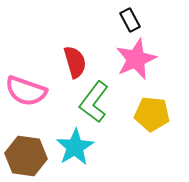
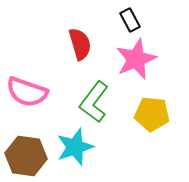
red semicircle: moved 5 px right, 18 px up
pink semicircle: moved 1 px right, 1 px down
cyan star: rotated 12 degrees clockwise
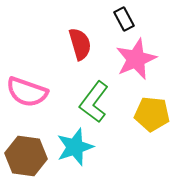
black rectangle: moved 6 px left, 1 px up
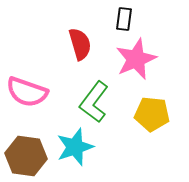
black rectangle: rotated 35 degrees clockwise
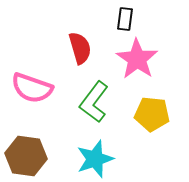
black rectangle: moved 1 px right
red semicircle: moved 4 px down
pink star: moved 1 px right; rotated 15 degrees counterclockwise
pink semicircle: moved 5 px right, 4 px up
cyan star: moved 20 px right, 12 px down
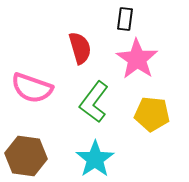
cyan star: rotated 15 degrees counterclockwise
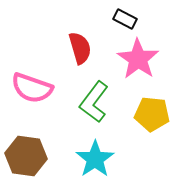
black rectangle: rotated 70 degrees counterclockwise
pink star: moved 1 px right
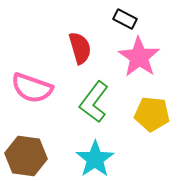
pink star: moved 1 px right, 2 px up
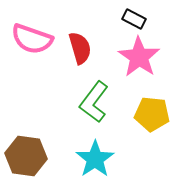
black rectangle: moved 9 px right
pink semicircle: moved 49 px up
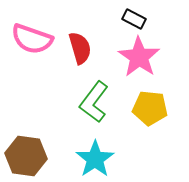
yellow pentagon: moved 2 px left, 6 px up
